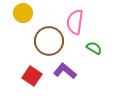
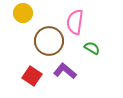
green semicircle: moved 2 px left
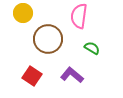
pink semicircle: moved 4 px right, 6 px up
brown circle: moved 1 px left, 2 px up
purple L-shape: moved 7 px right, 4 px down
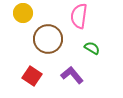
purple L-shape: rotated 10 degrees clockwise
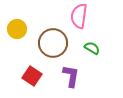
yellow circle: moved 6 px left, 16 px down
brown circle: moved 5 px right, 4 px down
purple L-shape: moved 1 px left, 1 px down; rotated 50 degrees clockwise
